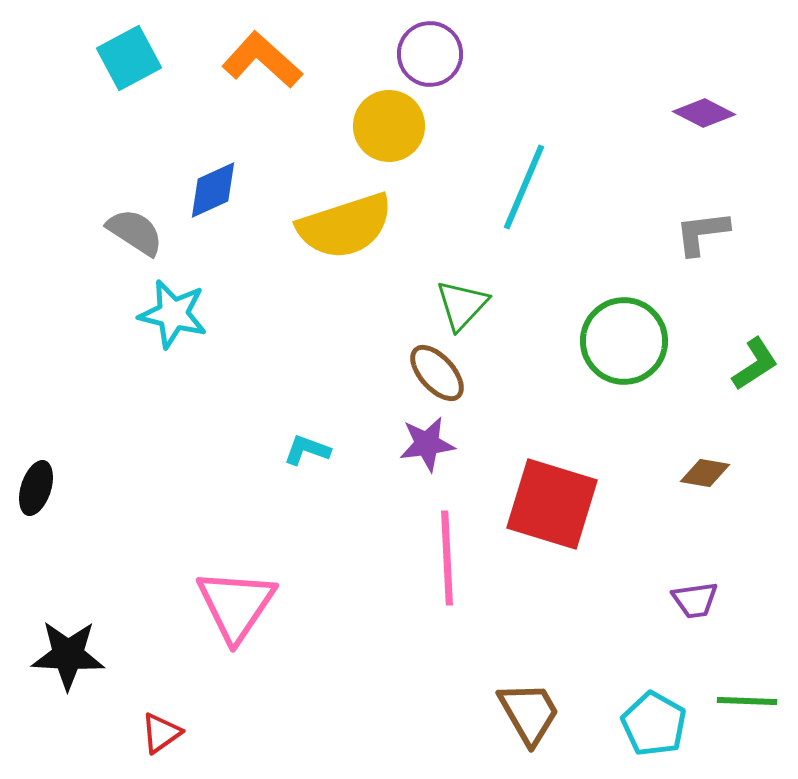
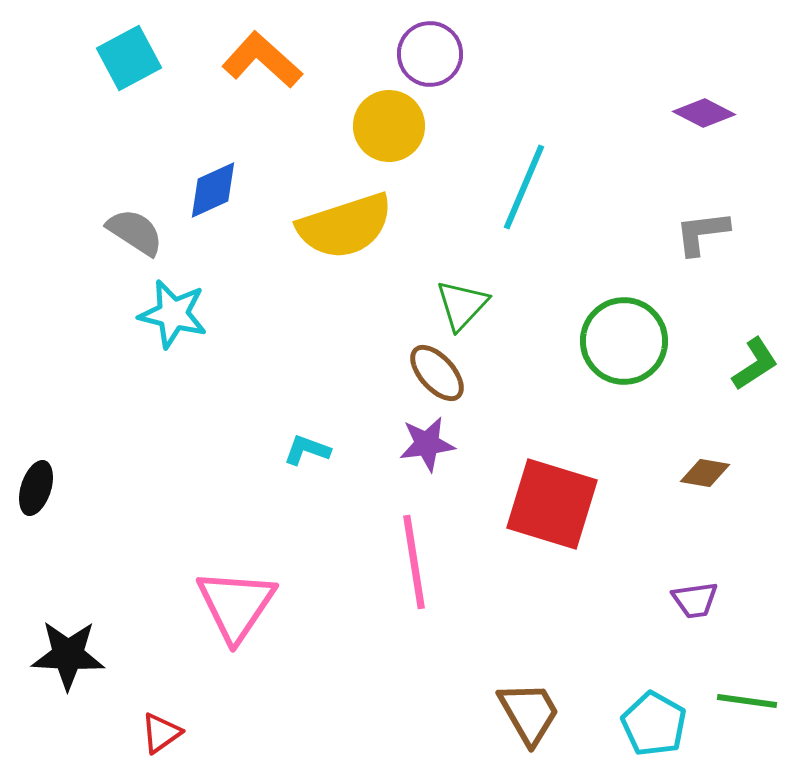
pink line: moved 33 px left, 4 px down; rotated 6 degrees counterclockwise
green line: rotated 6 degrees clockwise
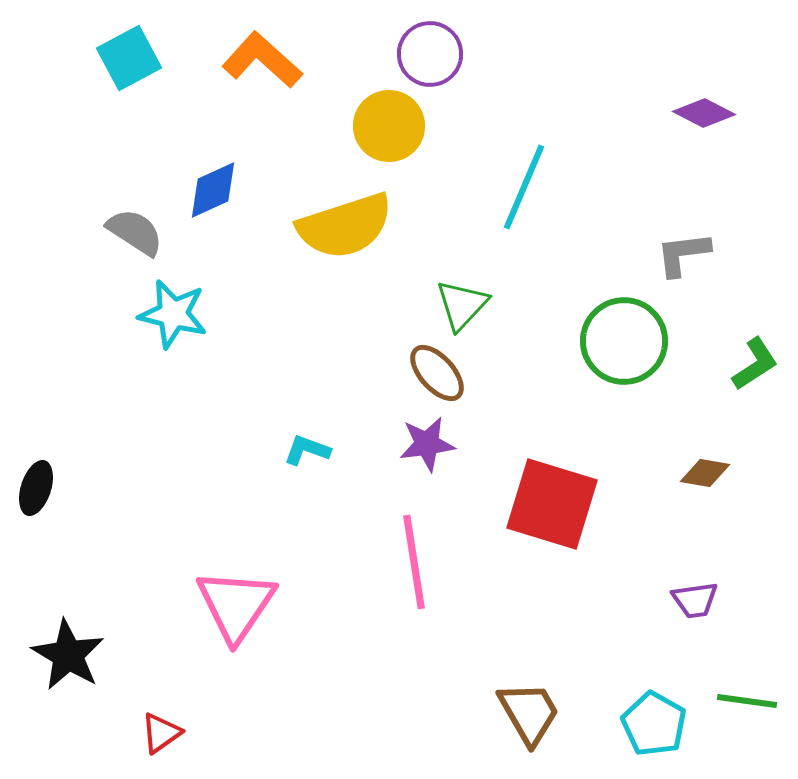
gray L-shape: moved 19 px left, 21 px down
black star: rotated 28 degrees clockwise
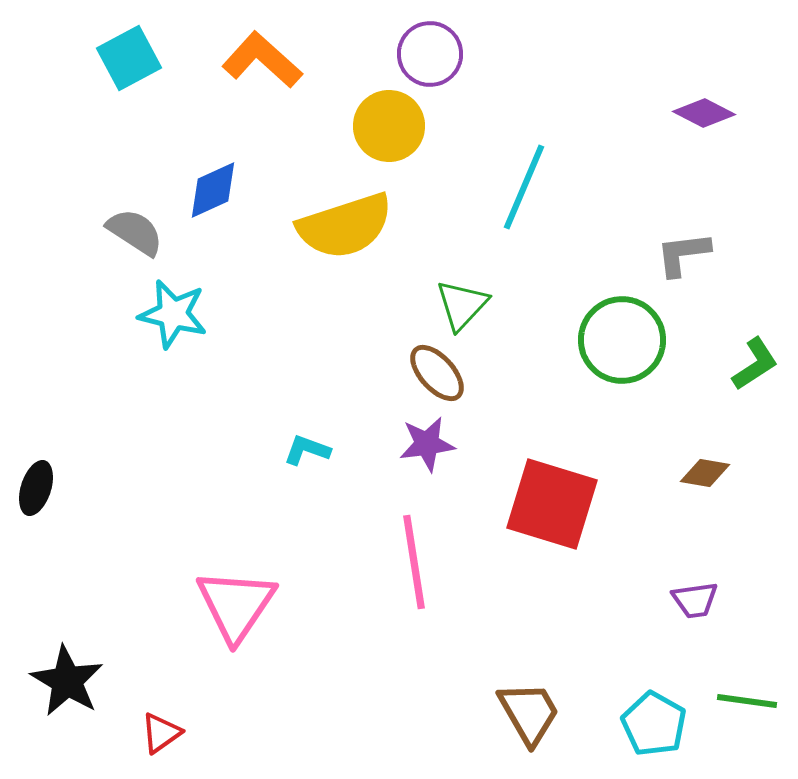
green circle: moved 2 px left, 1 px up
black star: moved 1 px left, 26 px down
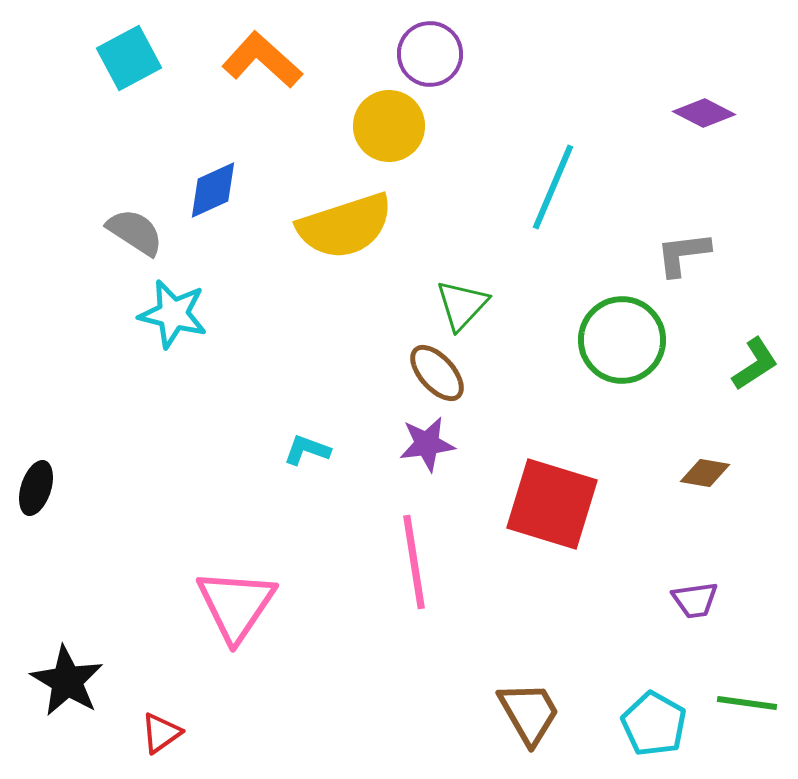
cyan line: moved 29 px right
green line: moved 2 px down
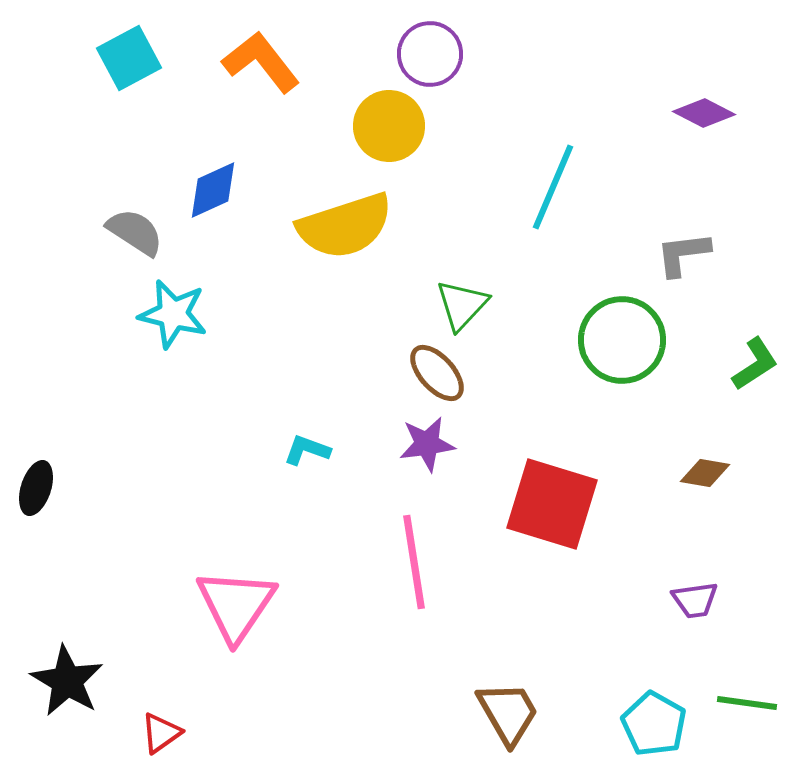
orange L-shape: moved 1 px left, 2 px down; rotated 10 degrees clockwise
brown trapezoid: moved 21 px left
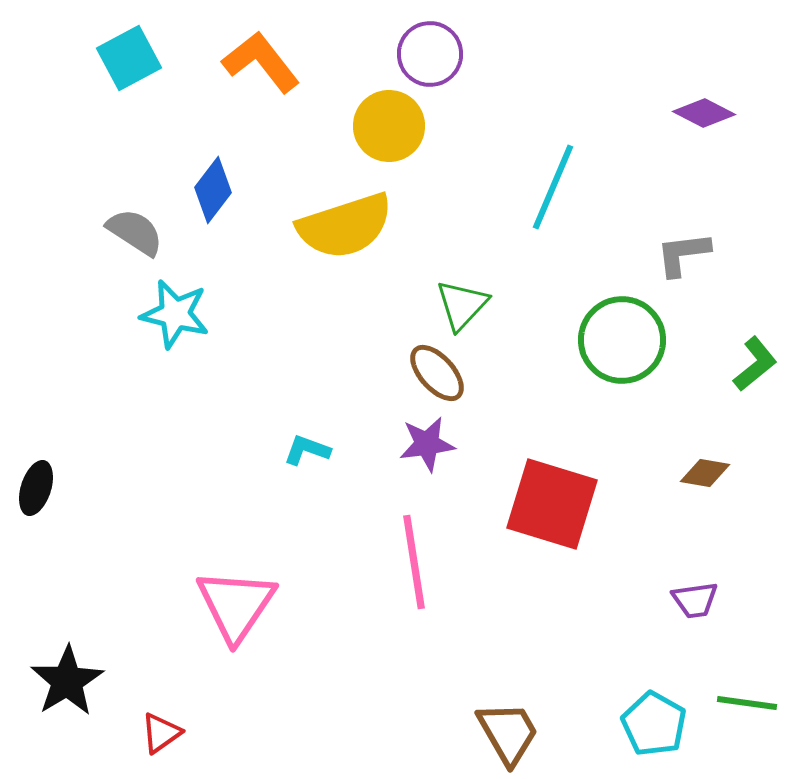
blue diamond: rotated 28 degrees counterclockwise
cyan star: moved 2 px right
green L-shape: rotated 6 degrees counterclockwise
black star: rotated 10 degrees clockwise
brown trapezoid: moved 20 px down
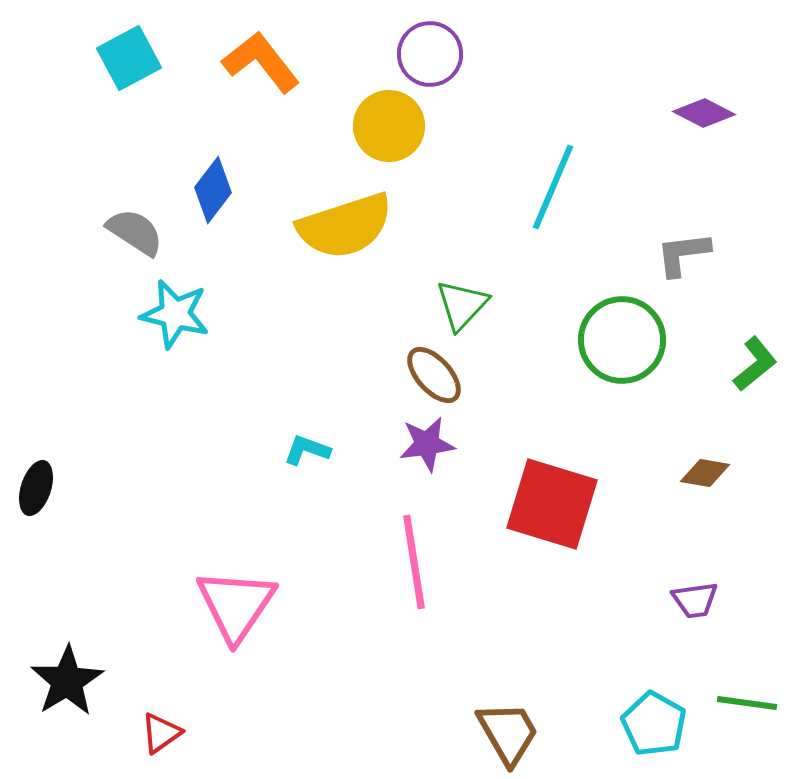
brown ellipse: moved 3 px left, 2 px down
